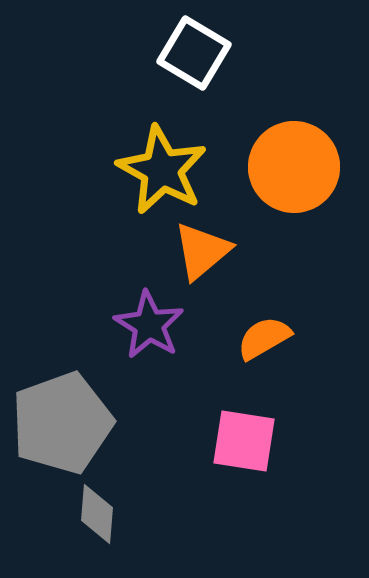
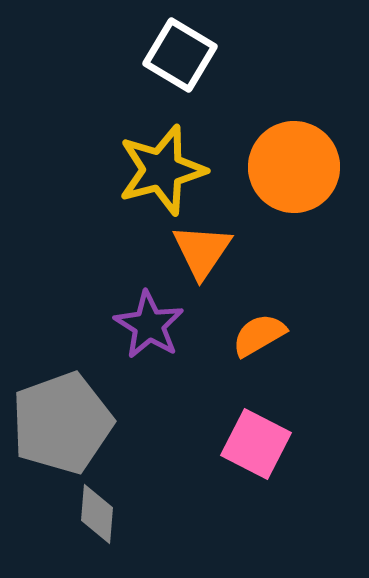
white square: moved 14 px left, 2 px down
yellow star: rotated 28 degrees clockwise
orange triangle: rotated 16 degrees counterclockwise
orange semicircle: moved 5 px left, 3 px up
pink square: moved 12 px right, 3 px down; rotated 18 degrees clockwise
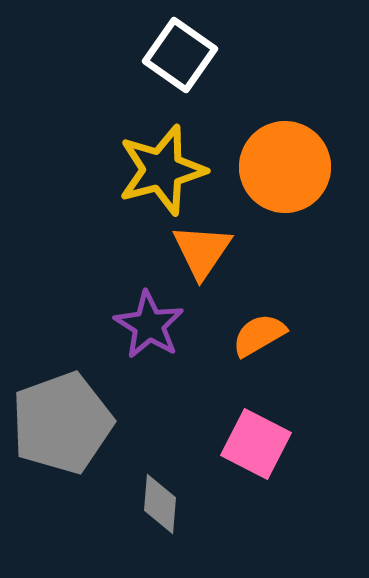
white square: rotated 4 degrees clockwise
orange circle: moved 9 px left
gray diamond: moved 63 px right, 10 px up
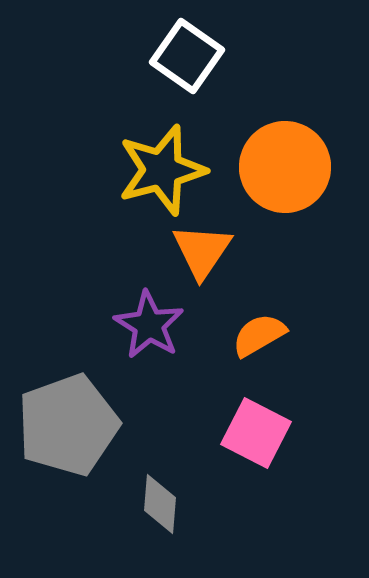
white square: moved 7 px right, 1 px down
gray pentagon: moved 6 px right, 2 px down
pink square: moved 11 px up
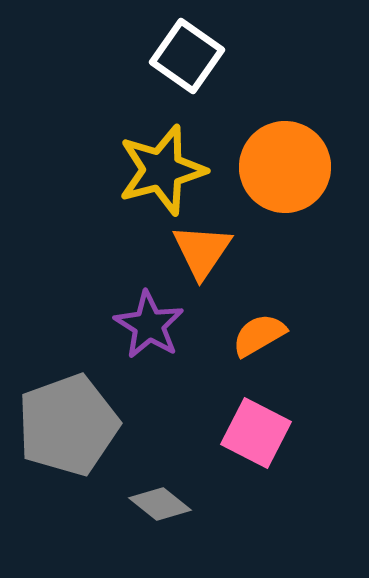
gray diamond: rotated 56 degrees counterclockwise
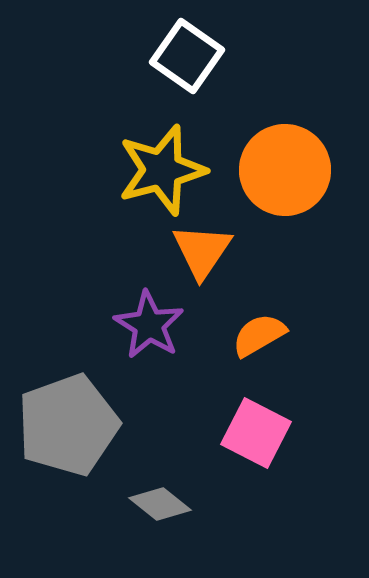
orange circle: moved 3 px down
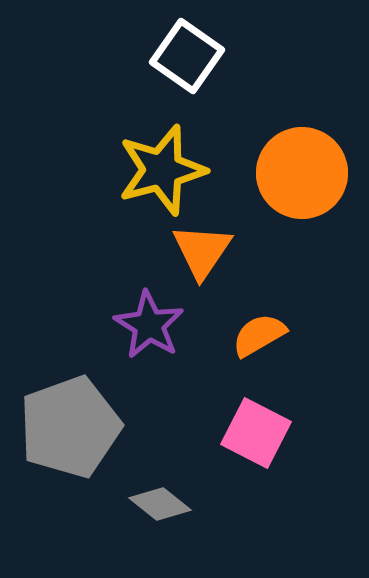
orange circle: moved 17 px right, 3 px down
gray pentagon: moved 2 px right, 2 px down
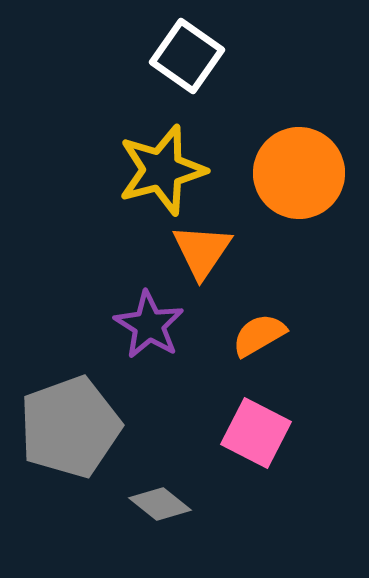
orange circle: moved 3 px left
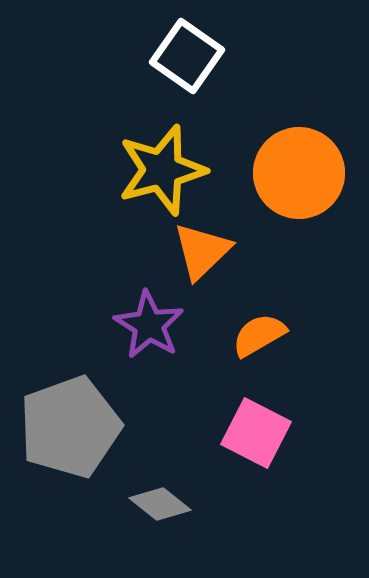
orange triangle: rotated 12 degrees clockwise
